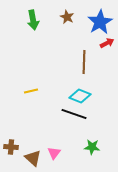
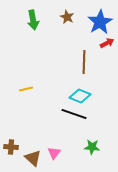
yellow line: moved 5 px left, 2 px up
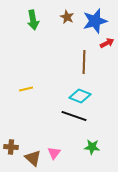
blue star: moved 5 px left, 1 px up; rotated 15 degrees clockwise
black line: moved 2 px down
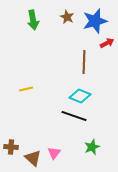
green star: rotated 28 degrees counterclockwise
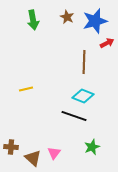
cyan diamond: moved 3 px right
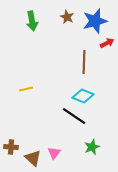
green arrow: moved 1 px left, 1 px down
black line: rotated 15 degrees clockwise
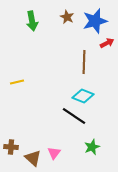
yellow line: moved 9 px left, 7 px up
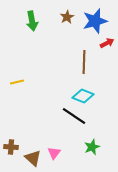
brown star: rotated 16 degrees clockwise
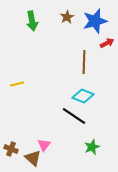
yellow line: moved 2 px down
brown cross: moved 2 px down; rotated 16 degrees clockwise
pink triangle: moved 10 px left, 8 px up
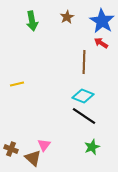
blue star: moved 7 px right; rotated 25 degrees counterclockwise
red arrow: moved 6 px left; rotated 120 degrees counterclockwise
black line: moved 10 px right
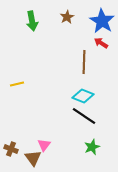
brown triangle: rotated 12 degrees clockwise
